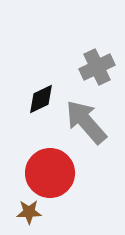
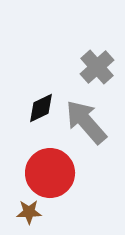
gray cross: rotated 16 degrees counterclockwise
black diamond: moved 9 px down
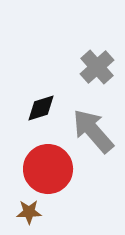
black diamond: rotated 8 degrees clockwise
gray arrow: moved 7 px right, 9 px down
red circle: moved 2 px left, 4 px up
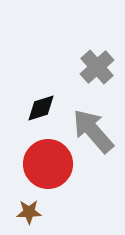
red circle: moved 5 px up
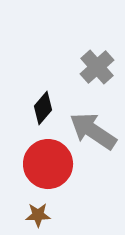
black diamond: moved 2 px right; rotated 32 degrees counterclockwise
gray arrow: rotated 15 degrees counterclockwise
brown star: moved 9 px right, 3 px down
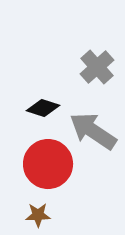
black diamond: rotated 68 degrees clockwise
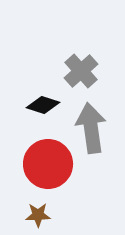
gray cross: moved 16 px left, 4 px down
black diamond: moved 3 px up
gray arrow: moved 2 px left, 3 px up; rotated 48 degrees clockwise
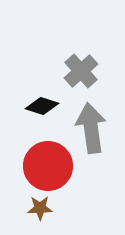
black diamond: moved 1 px left, 1 px down
red circle: moved 2 px down
brown star: moved 2 px right, 7 px up
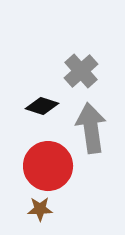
brown star: moved 1 px down
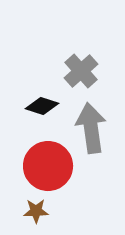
brown star: moved 4 px left, 2 px down
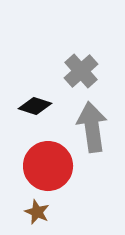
black diamond: moved 7 px left
gray arrow: moved 1 px right, 1 px up
brown star: moved 1 px right, 1 px down; rotated 25 degrees clockwise
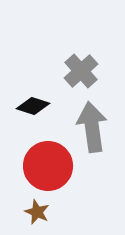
black diamond: moved 2 px left
